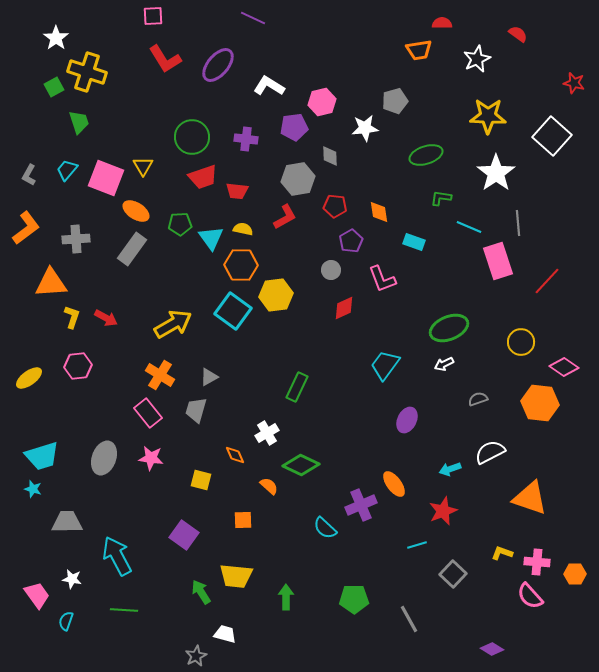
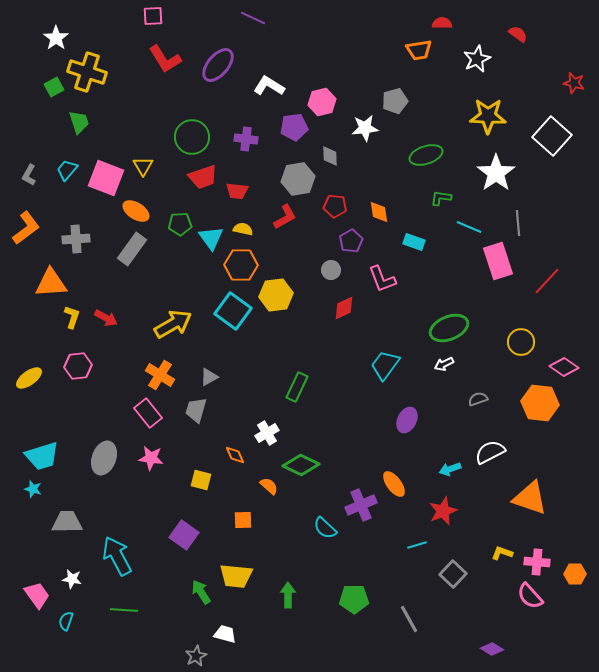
green arrow at (286, 597): moved 2 px right, 2 px up
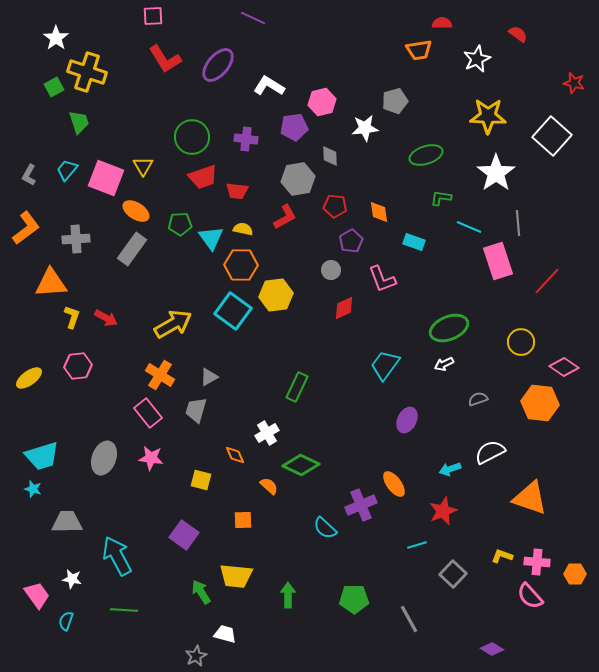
yellow L-shape at (502, 553): moved 3 px down
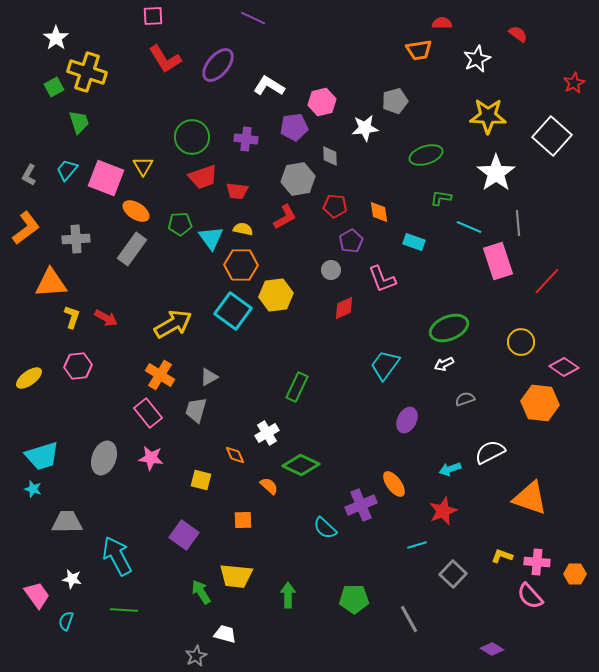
red star at (574, 83): rotated 30 degrees clockwise
gray semicircle at (478, 399): moved 13 px left
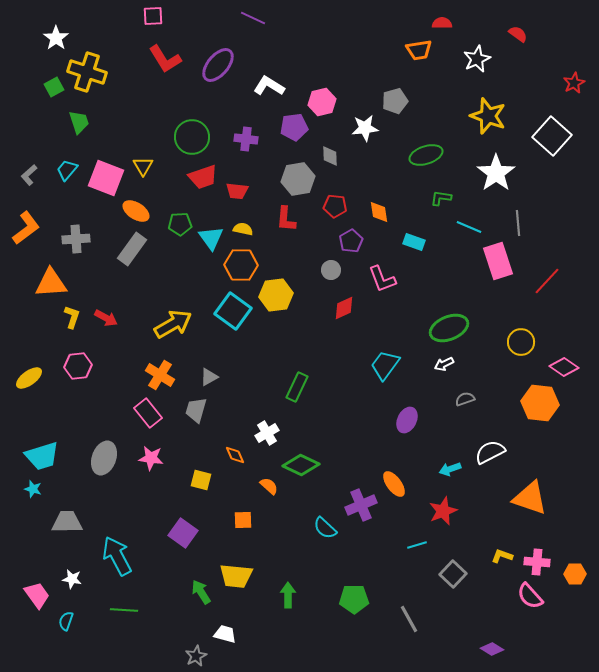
yellow star at (488, 116): rotated 18 degrees clockwise
gray L-shape at (29, 175): rotated 20 degrees clockwise
red L-shape at (285, 217): moved 1 px right, 2 px down; rotated 124 degrees clockwise
purple square at (184, 535): moved 1 px left, 2 px up
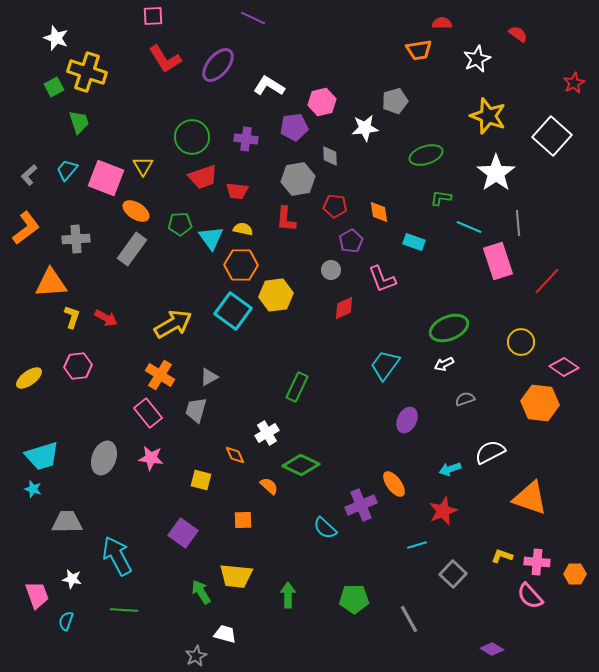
white star at (56, 38): rotated 15 degrees counterclockwise
pink trapezoid at (37, 595): rotated 16 degrees clockwise
